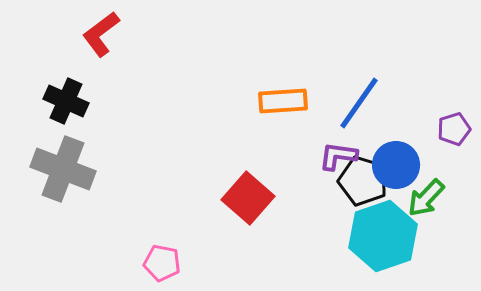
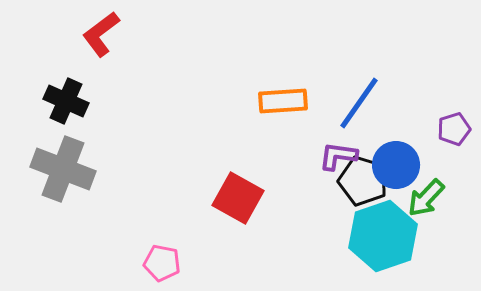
red square: moved 10 px left; rotated 12 degrees counterclockwise
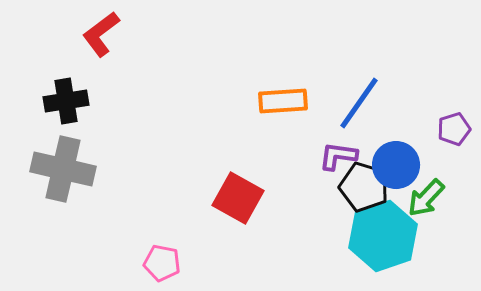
black cross: rotated 33 degrees counterclockwise
gray cross: rotated 8 degrees counterclockwise
black pentagon: moved 1 px right, 6 px down
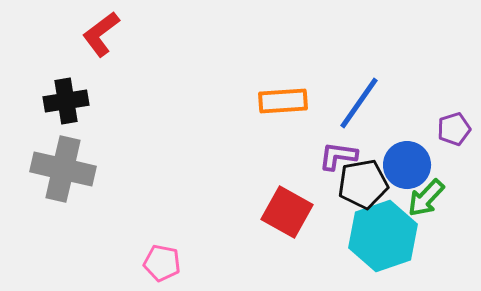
blue circle: moved 11 px right
black pentagon: moved 1 px left, 3 px up; rotated 27 degrees counterclockwise
red square: moved 49 px right, 14 px down
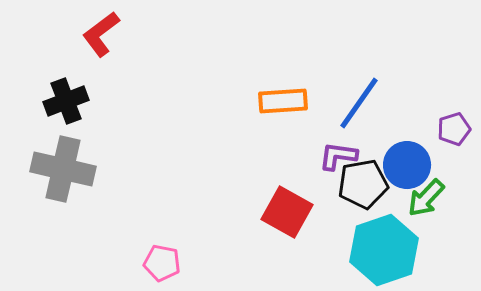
black cross: rotated 12 degrees counterclockwise
cyan hexagon: moved 1 px right, 14 px down
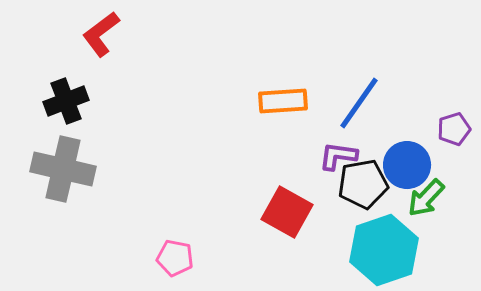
pink pentagon: moved 13 px right, 5 px up
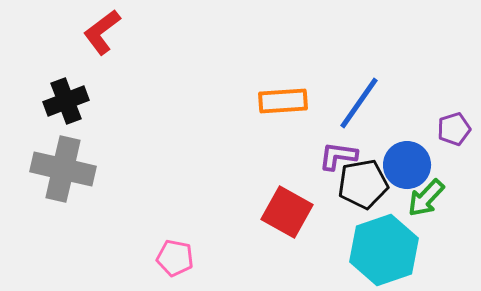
red L-shape: moved 1 px right, 2 px up
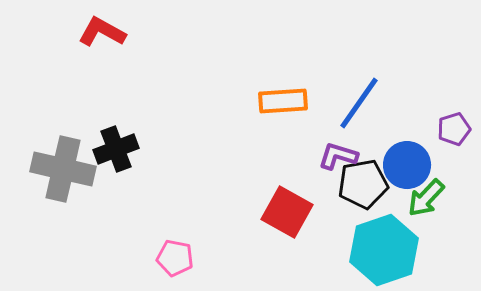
red L-shape: rotated 66 degrees clockwise
black cross: moved 50 px right, 48 px down
purple L-shape: rotated 9 degrees clockwise
